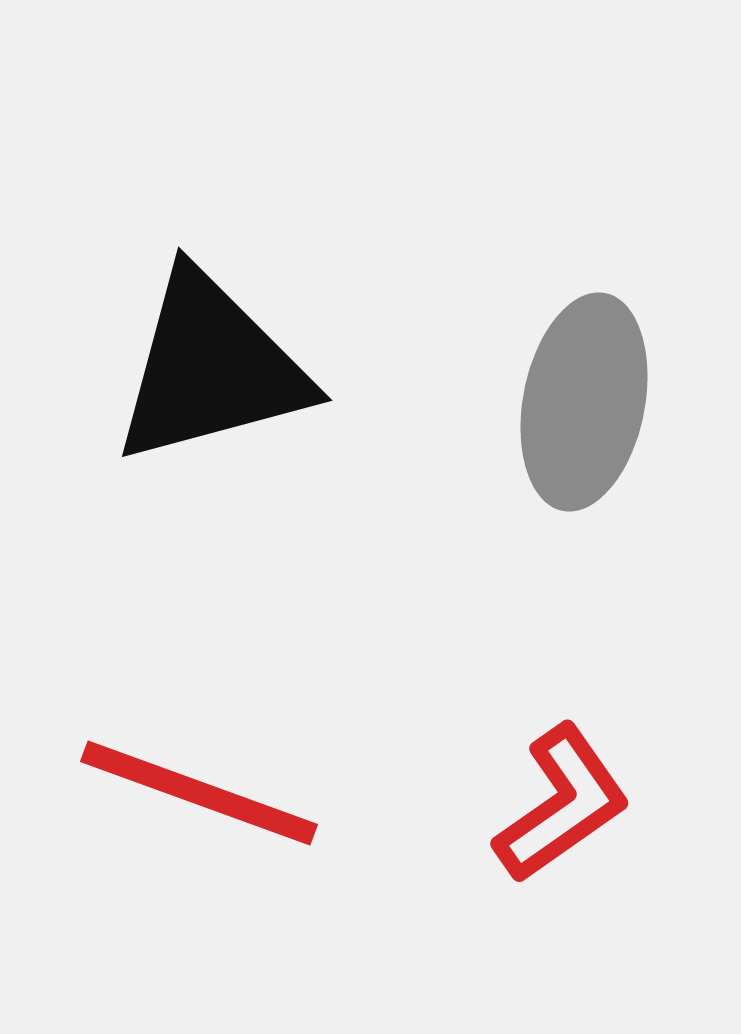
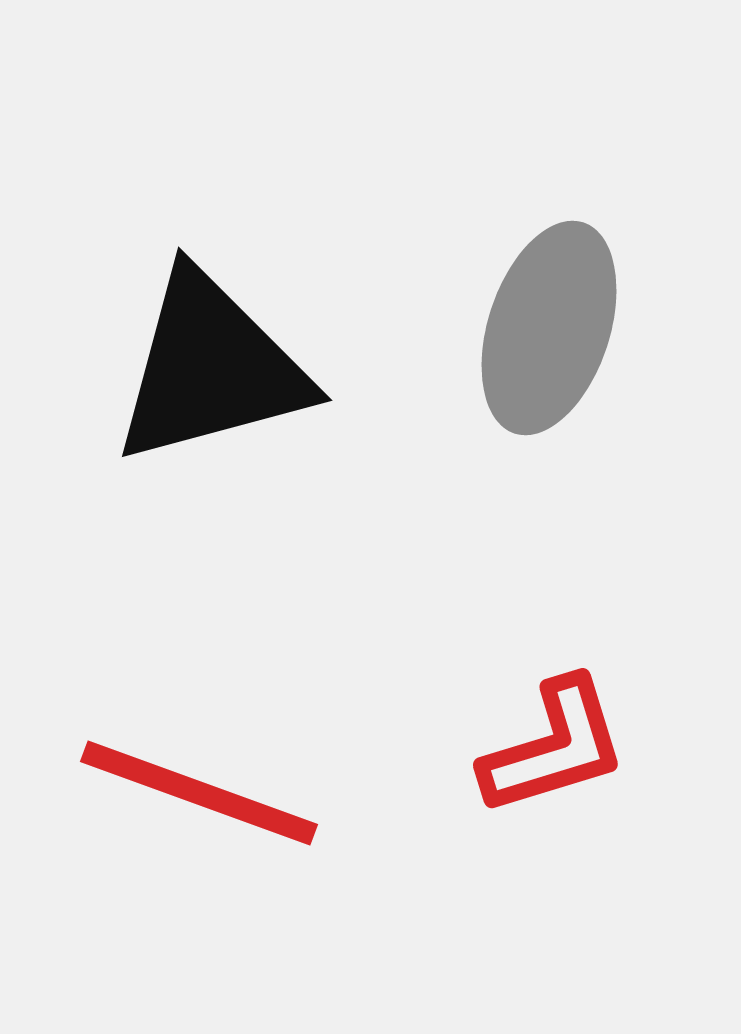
gray ellipse: moved 35 px left, 74 px up; rotated 7 degrees clockwise
red L-shape: moved 8 px left, 57 px up; rotated 18 degrees clockwise
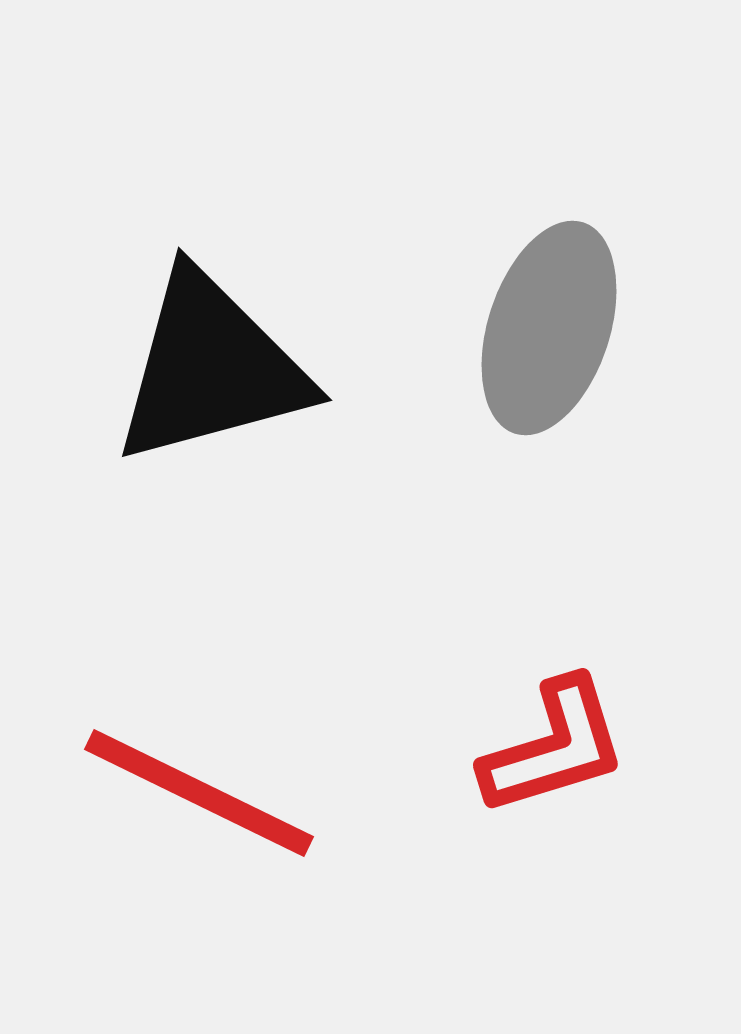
red line: rotated 6 degrees clockwise
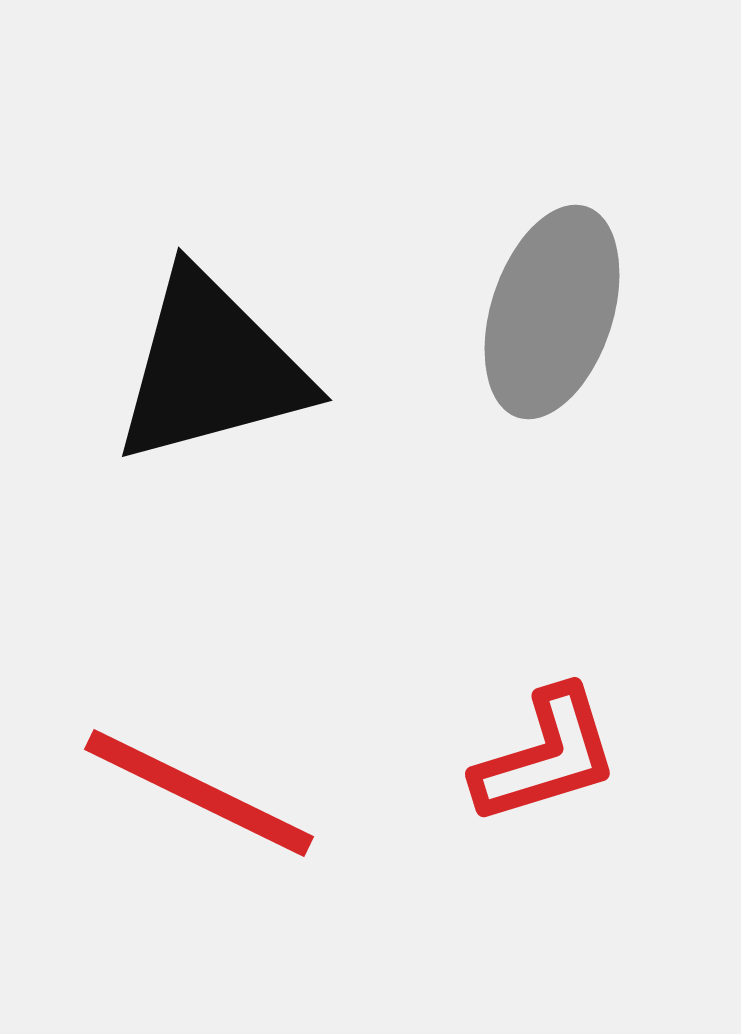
gray ellipse: moved 3 px right, 16 px up
red L-shape: moved 8 px left, 9 px down
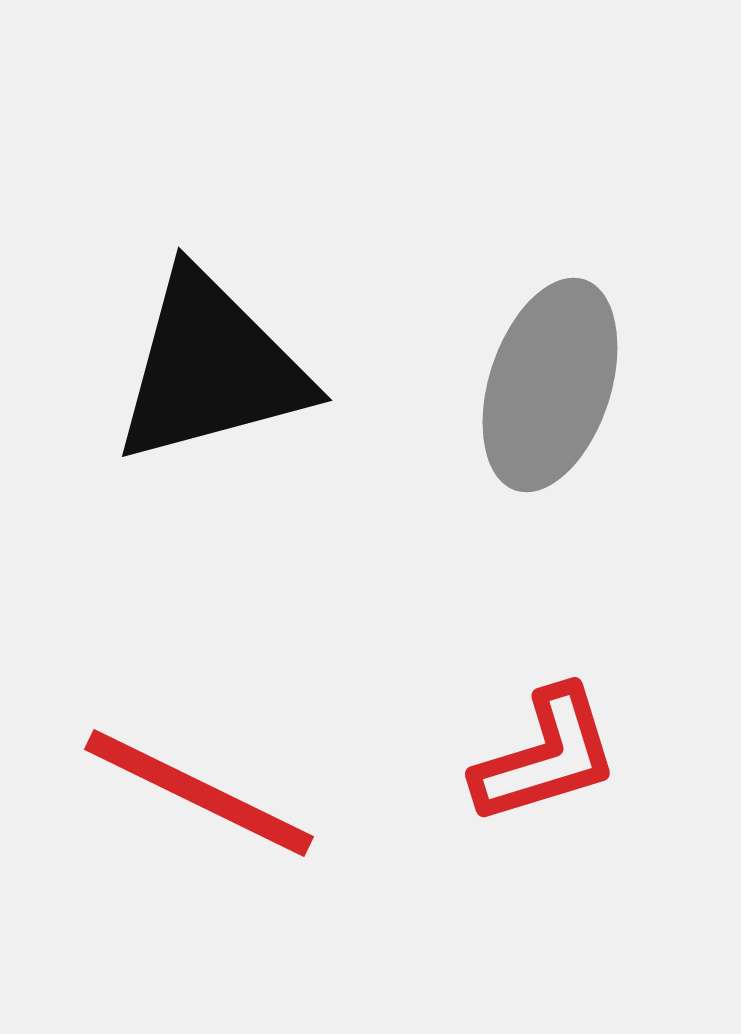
gray ellipse: moved 2 px left, 73 px down
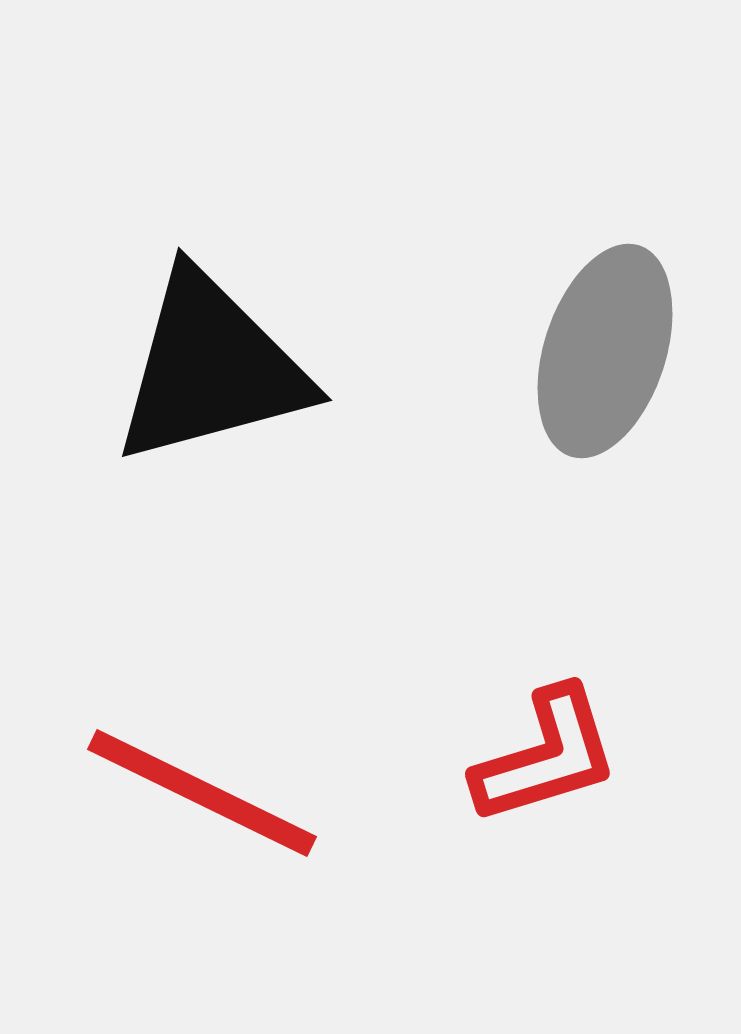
gray ellipse: moved 55 px right, 34 px up
red line: moved 3 px right
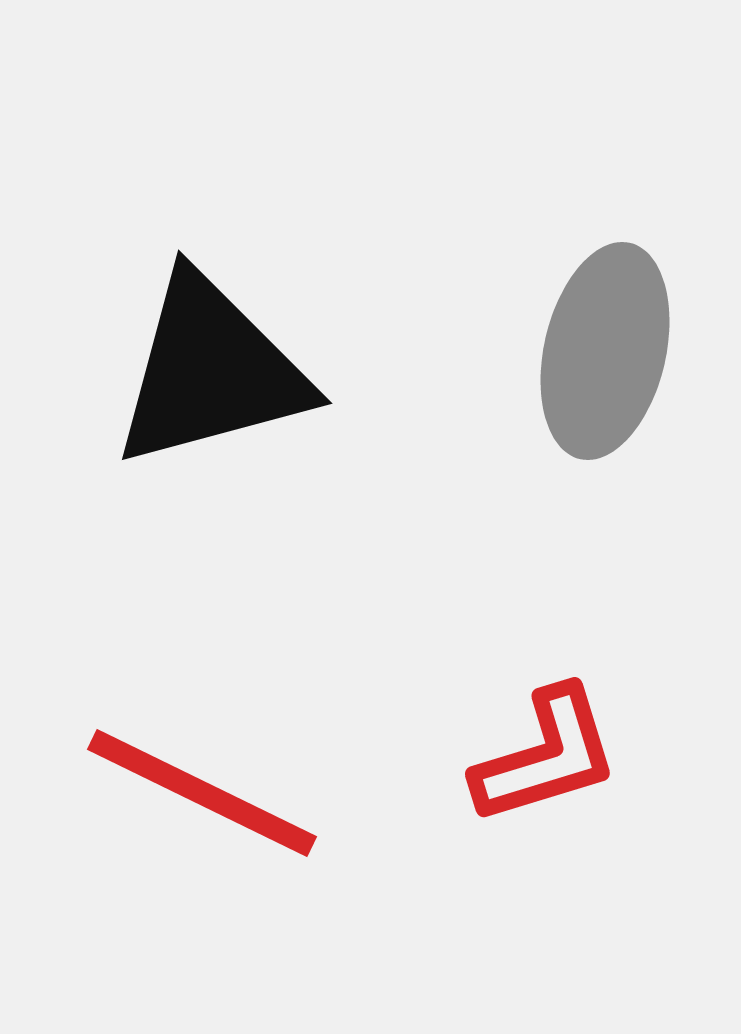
gray ellipse: rotated 5 degrees counterclockwise
black triangle: moved 3 px down
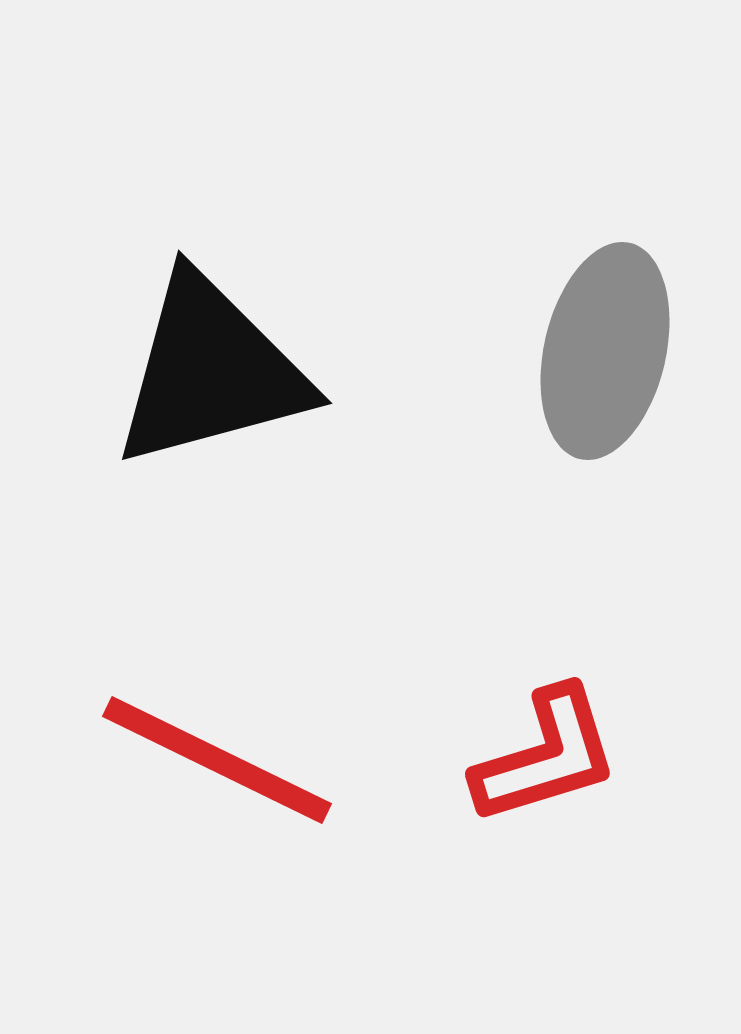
red line: moved 15 px right, 33 px up
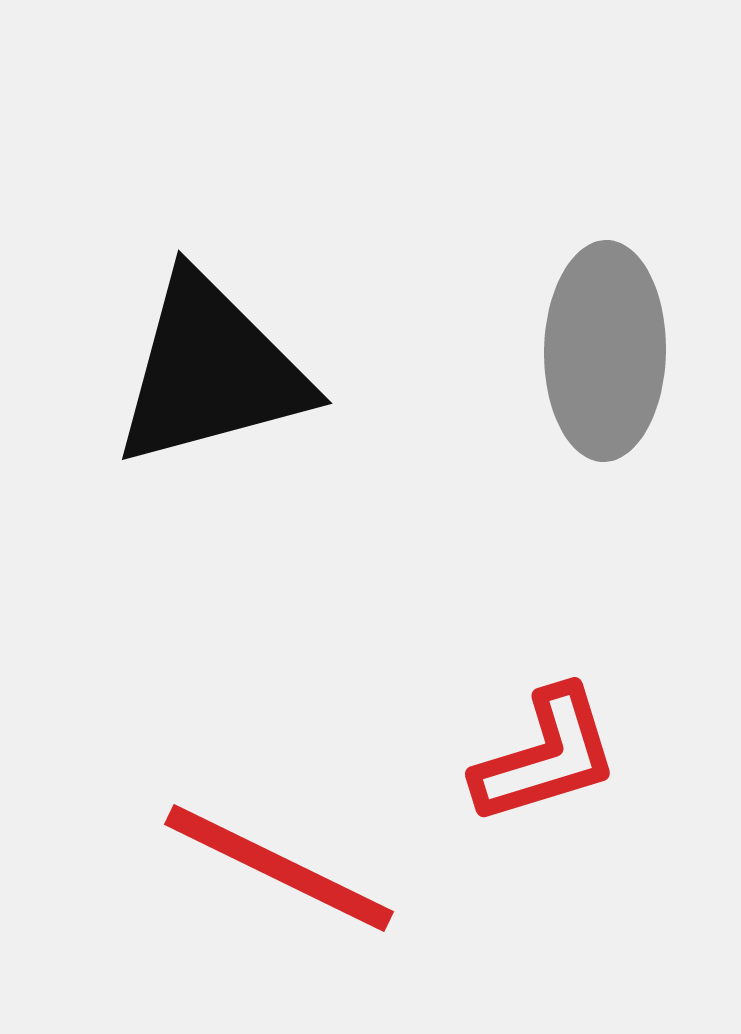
gray ellipse: rotated 12 degrees counterclockwise
red line: moved 62 px right, 108 px down
